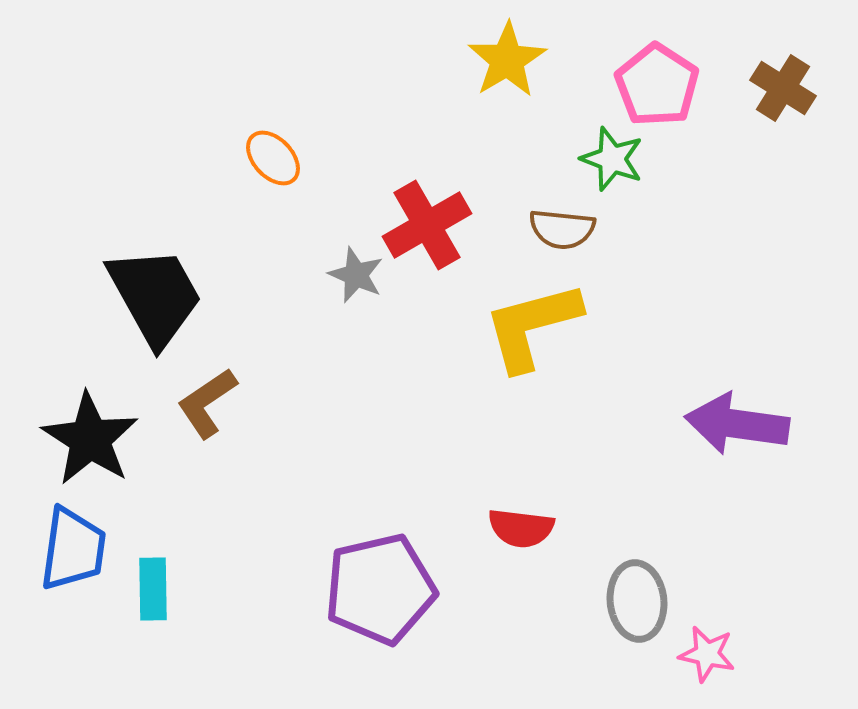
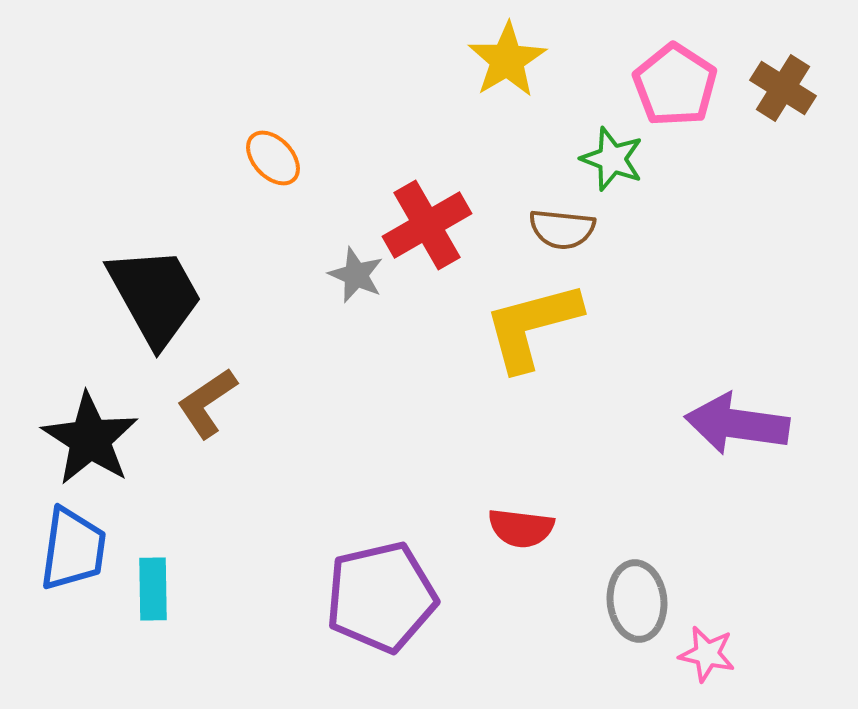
pink pentagon: moved 18 px right
purple pentagon: moved 1 px right, 8 px down
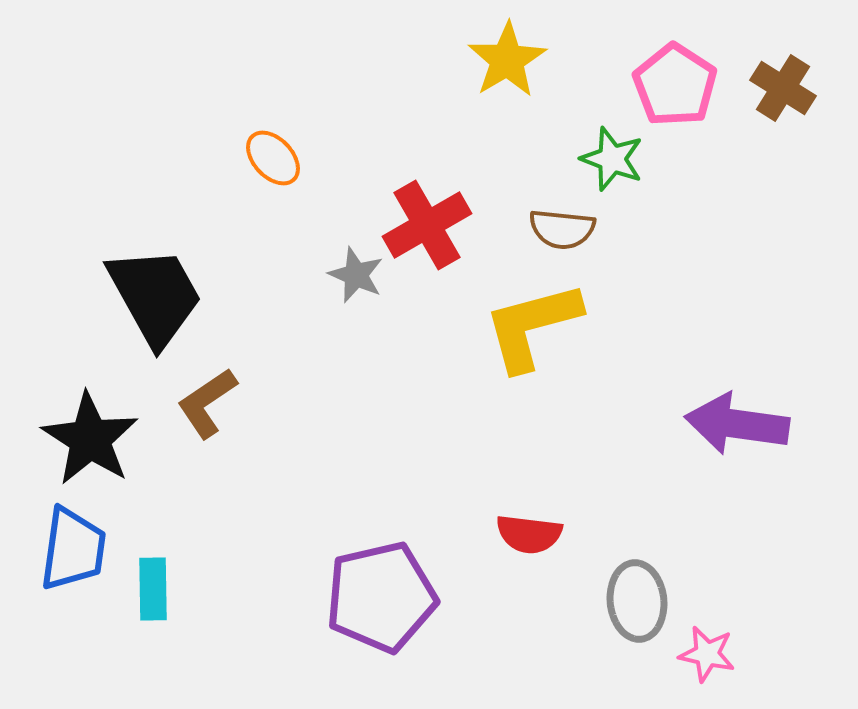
red semicircle: moved 8 px right, 6 px down
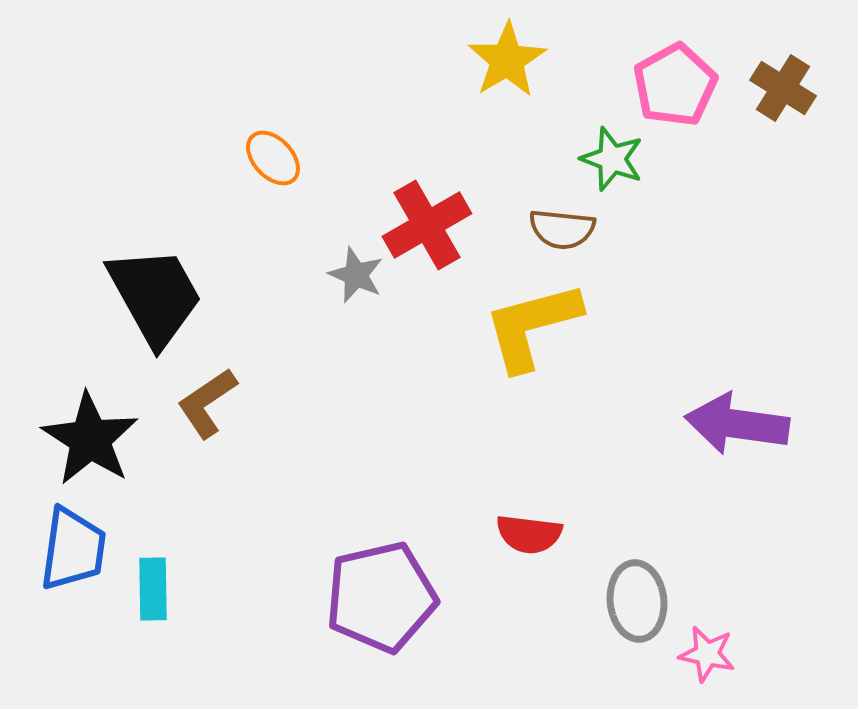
pink pentagon: rotated 10 degrees clockwise
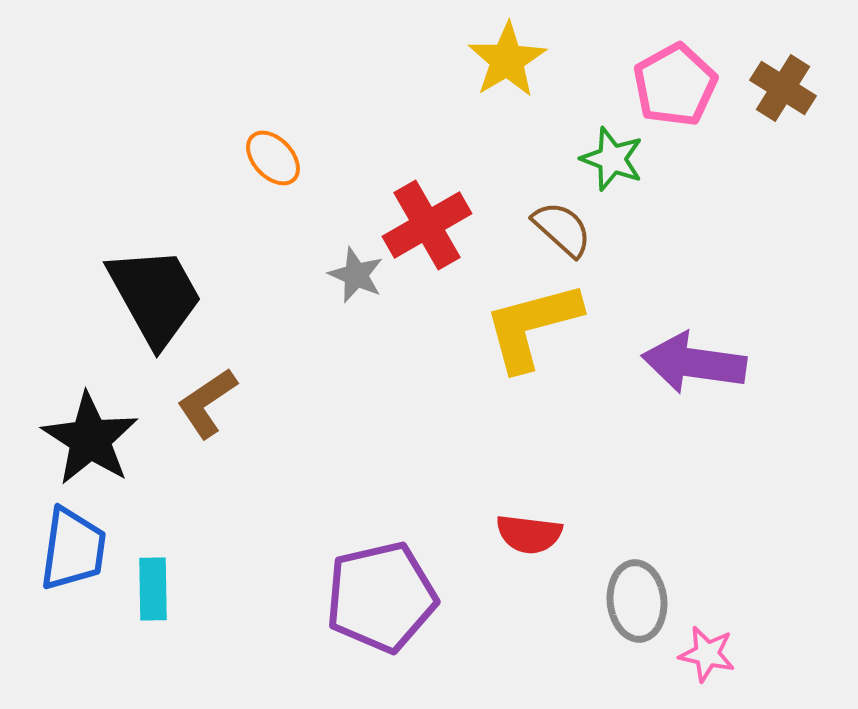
brown semicircle: rotated 144 degrees counterclockwise
purple arrow: moved 43 px left, 61 px up
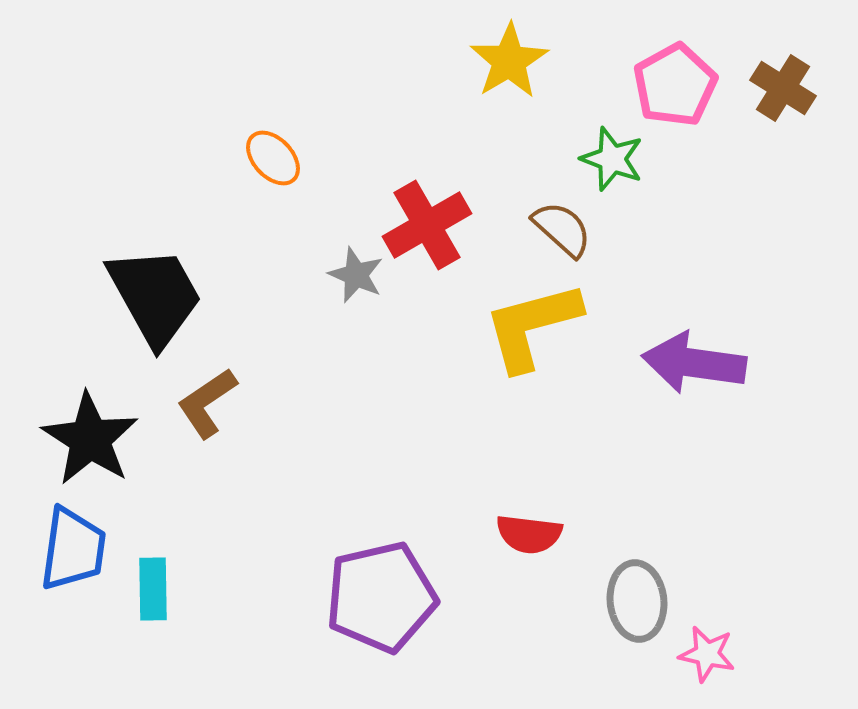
yellow star: moved 2 px right, 1 px down
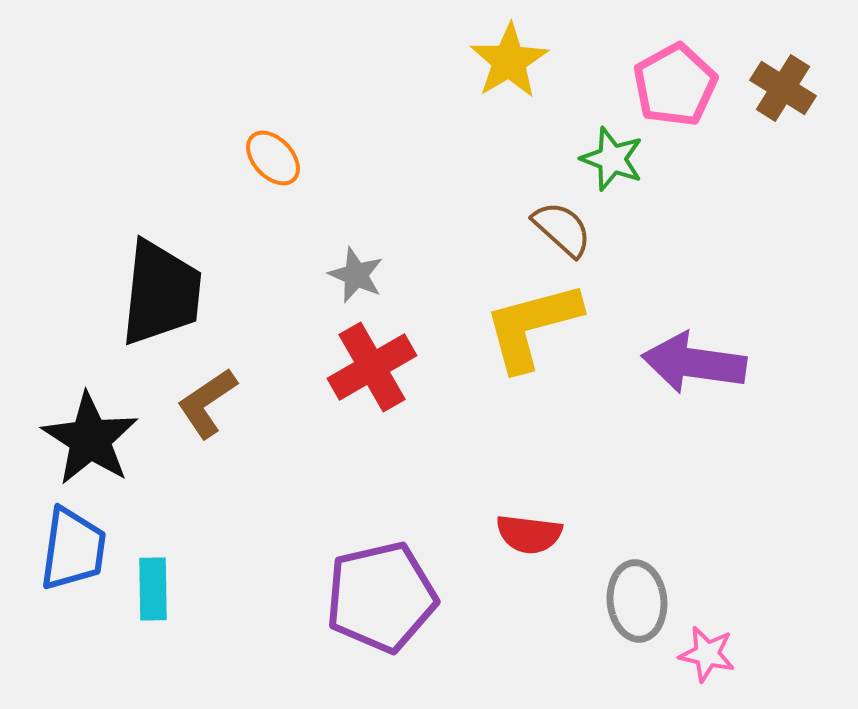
red cross: moved 55 px left, 142 px down
black trapezoid: moved 6 px right, 3 px up; rotated 35 degrees clockwise
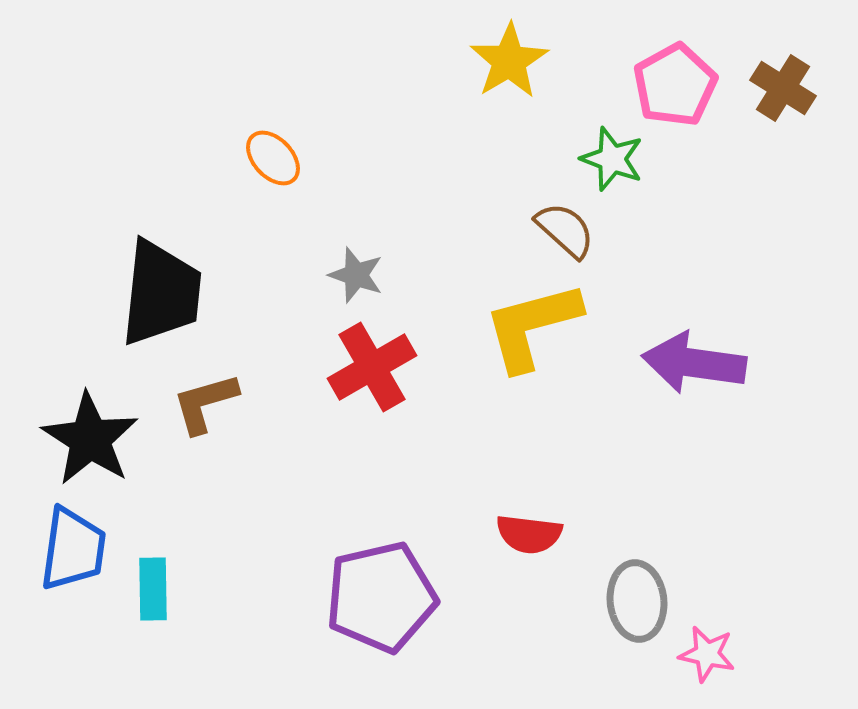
brown semicircle: moved 3 px right, 1 px down
gray star: rotated 4 degrees counterclockwise
brown L-shape: moved 2 px left; rotated 18 degrees clockwise
